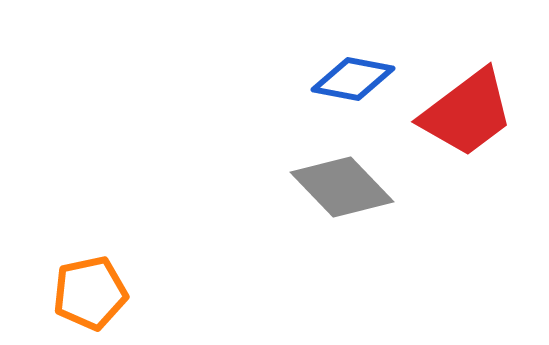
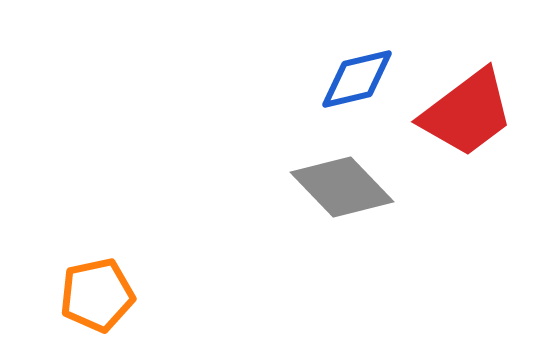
blue diamond: moved 4 px right; rotated 24 degrees counterclockwise
orange pentagon: moved 7 px right, 2 px down
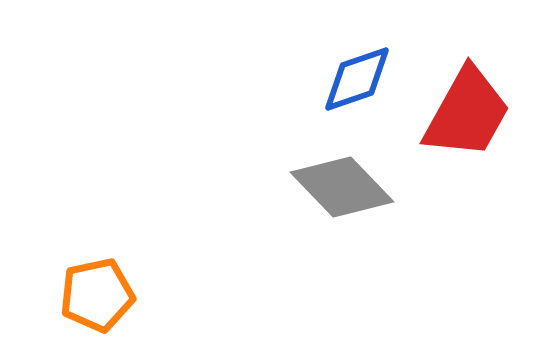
blue diamond: rotated 6 degrees counterclockwise
red trapezoid: rotated 24 degrees counterclockwise
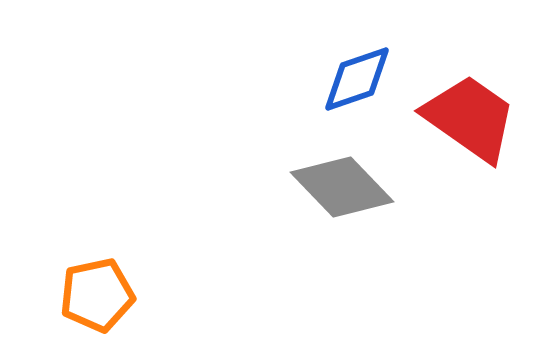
red trapezoid: moved 3 px right, 5 px down; rotated 84 degrees counterclockwise
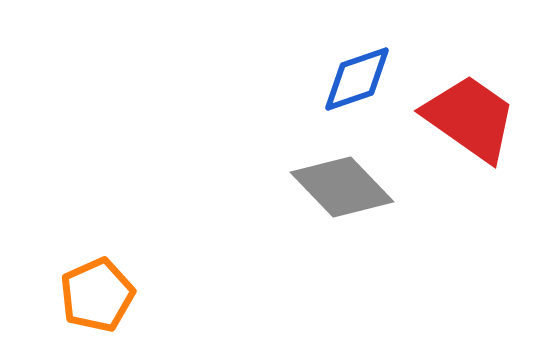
orange pentagon: rotated 12 degrees counterclockwise
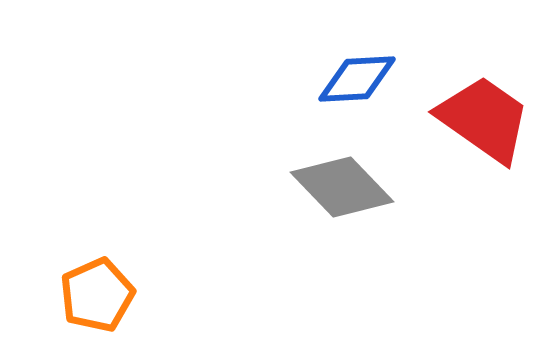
blue diamond: rotated 16 degrees clockwise
red trapezoid: moved 14 px right, 1 px down
